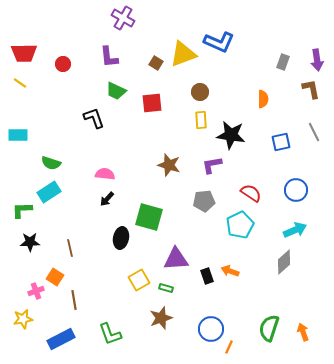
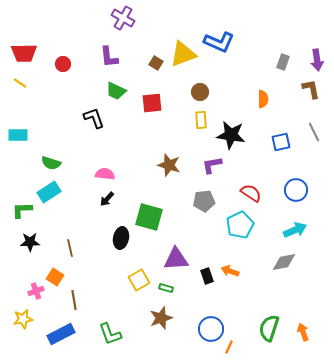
gray diamond at (284, 262): rotated 30 degrees clockwise
blue rectangle at (61, 339): moved 5 px up
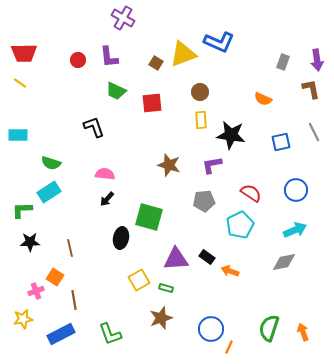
red circle at (63, 64): moved 15 px right, 4 px up
orange semicircle at (263, 99): rotated 114 degrees clockwise
black L-shape at (94, 118): moved 9 px down
black rectangle at (207, 276): moved 19 px up; rotated 35 degrees counterclockwise
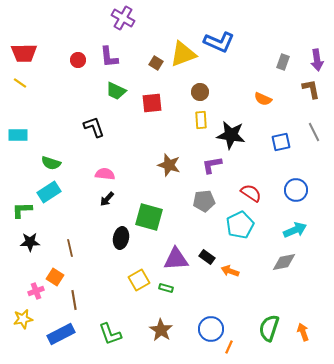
brown star at (161, 318): moved 12 px down; rotated 20 degrees counterclockwise
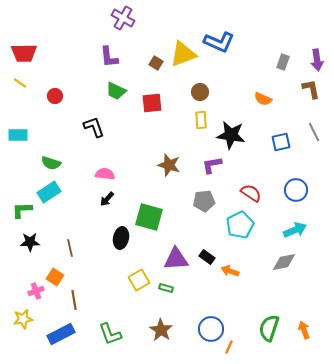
red circle at (78, 60): moved 23 px left, 36 px down
orange arrow at (303, 332): moved 1 px right, 2 px up
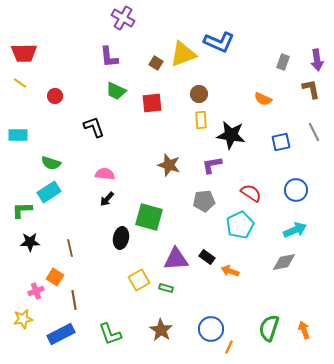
brown circle at (200, 92): moved 1 px left, 2 px down
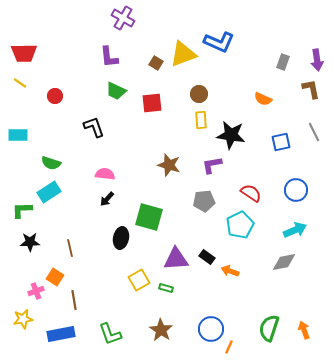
blue rectangle at (61, 334): rotated 16 degrees clockwise
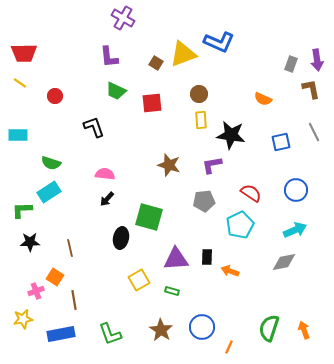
gray rectangle at (283, 62): moved 8 px right, 2 px down
black rectangle at (207, 257): rotated 56 degrees clockwise
green rectangle at (166, 288): moved 6 px right, 3 px down
blue circle at (211, 329): moved 9 px left, 2 px up
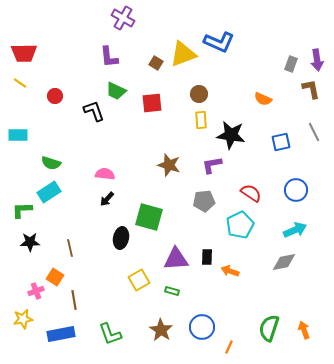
black L-shape at (94, 127): moved 16 px up
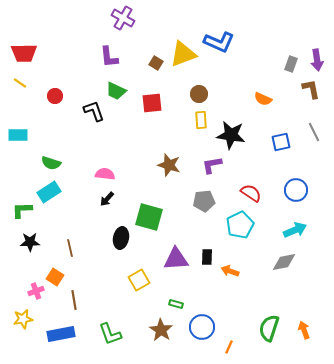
green rectangle at (172, 291): moved 4 px right, 13 px down
